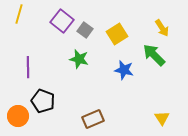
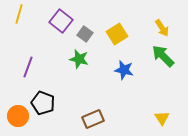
purple square: moved 1 px left
gray square: moved 4 px down
green arrow: moved 9 px right, 1 px down
purple line: rotated 20 degrees clockwise
black pentagon: moved 2 px down
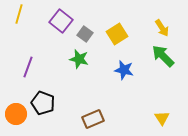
orange circle: moved 2 px left, 2 px up
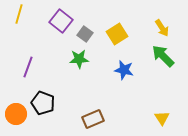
green star: rotated 18 degrees counterclockwise
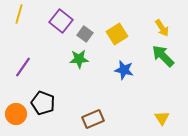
purple line: moved 5 px left; rotated 15 degrees clockwise
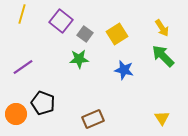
yellow line: moved 3 px right
purple line: rotated 20 degrees clockwise
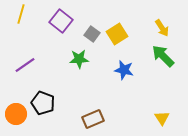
yellow line: moved 1 px left
gray square: moved 7 px right
purple line: moved 2 px right, 2 px up
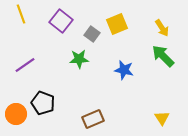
yellow line: rotated 36 degrees counterclockwise
yellow square: moved 10 px up; rotated 10 degrees clockwise
